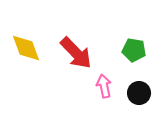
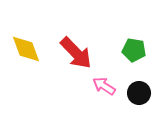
yellow diamond: moved 1 px down
pink arrow: rotated 45 degrees counterclockwise
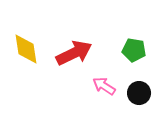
yellow diamond: rotated 12 degrees clockwise
red arrow: moved 2 px left; rotated 72 degrees counterclockwise
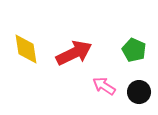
green pentagon: rotated 15 degrees clockwise
black circle: moved 1 px up
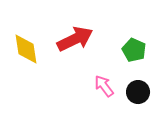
red arrow: moved 1 px right, 14 px up
pink arrow: rotated 20 degrees clockwise
black circle: moved 1 px left
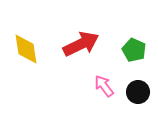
red arrow: moved 6 px right, 5 px down
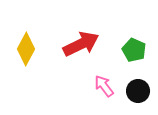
yellow diamond: rotated 36 degrees clockwise
black circle: moved 1 px up
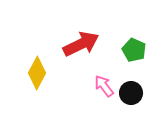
yellow diamond: moved 11 px right, 24 px down
black circle: moved 7 px left, 2 px down
